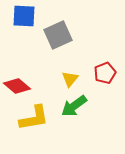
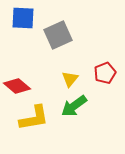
blue square: moved 1 px left, 2 px down
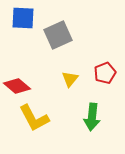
green arrow: moved 18 px right, 11 px down; rotated 48 degrees counterclockwise
yellow L-shape: rotated 72 degrees clockwise
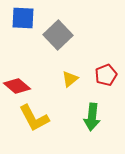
gray square: rotated 20 degrees counterclockwise
red pentagon: moved 1 px right, 2 px down
yellow triangle: rotated 12 degrees clockwise
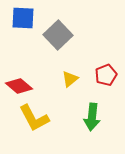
red diamond: moved 2 px right
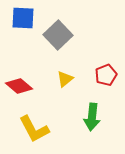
yellow triangle: moved 5 px left
yellow L-shape: moved 11 px down
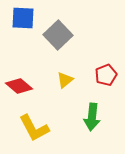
yellow triangle: moved 1 px down
yellow L-shape: moved 1 px up
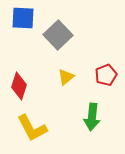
yellow triangle: moved 1 px right, 3 px up
red diamond: rotated 68 degrees clockwise
yellow L-shape: moved 2 px left
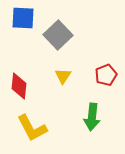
yellow triangle: moved 3 px left, 1 px up; rotated 18 degrees counterclockwise
red diamond: rotated 12 degrees counterclockwise
